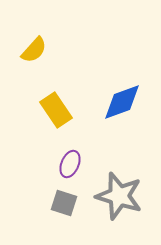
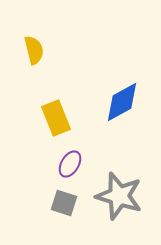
yellow semicircle: rotated 56 degrees counterclockwise
blue diamond: rotated 9 degrees counterclockwise
yellow rectangle: moved 8 px down; rotated 12 degrees clockwise
purple ellipse: rotated 8 degrees clockwise
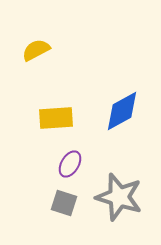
yellow semicircle: moved 2 px right; rotated 104 degrees counterclockwise
blue diamond: moved 9 px down
yellow rectangle: rotated 72 degrees counterclockwise
gray star: moved 1 px down
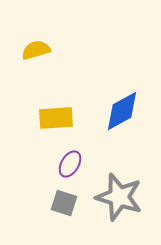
yellow semicircle: rotated 12 degrees clockwise
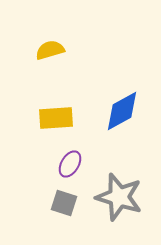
yellow semicircle: moved 14 px right
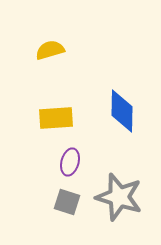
blue diamond: rotated 60 degrees counterclockwise
purple ellipse: moved 2 px up; rotated 16 degrees counterclockwise
gray square: moved 3 px right, 1 px up
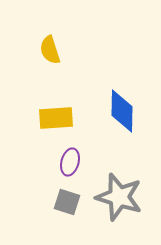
yellow semicircle: rotated 92 degrees counterclockwise
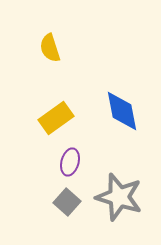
yellow semicircle: moved 2 px up
blue diamond: rotated 12 degrees counterclockwise
yellow rectangle: rotated 32 degrees counterclockwise
gray square: rotated 24 degrees clockwise
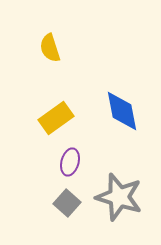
gray square: moved 1 px down
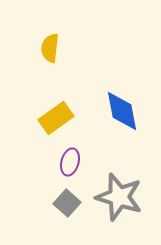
yellow semicircle: rotated 24 degrees clockwise
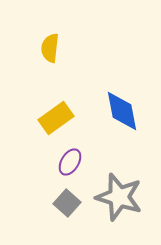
purple ellipse: rotated 16 degrees clockwise
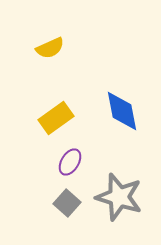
yellow semicircle: rotated 120 degrees counterclockwise
